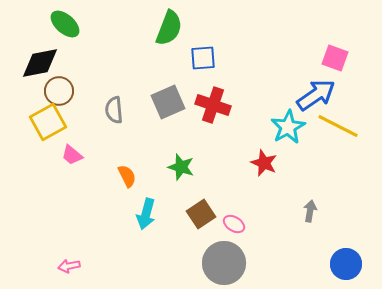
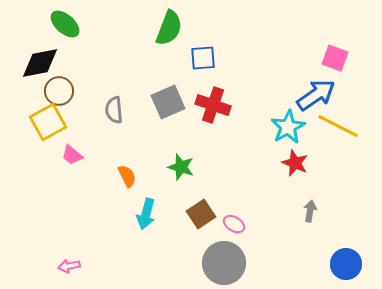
red star: moved 31 px right
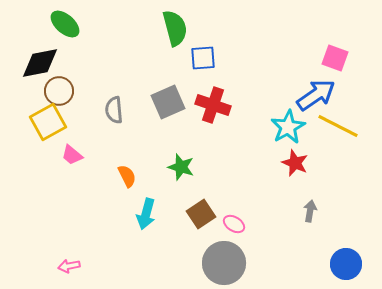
green semicircle: moved 6 px right; rotated 36 degrees counterclockwise
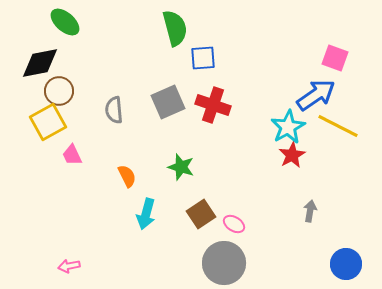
green ellipse: moved 2 px up
pink trapezoid: rotated 25 degrees clockwise
red star: moved 3 px left, 8 px up; rotated 20 degrees clockwise
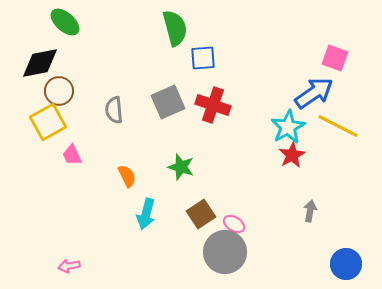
blue arrow: moved 2 px left, 2 px up
gray circle: moved 1 px right, 11 px up
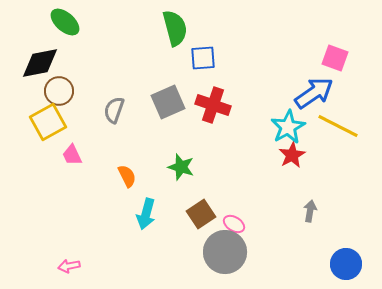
gray semicircle: rotated 24 degrees clockwise
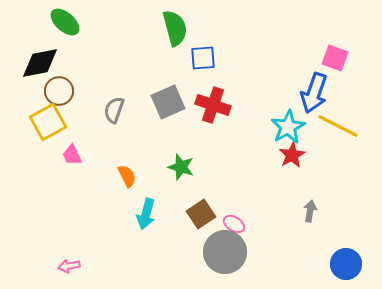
blue arrow: rotated 144 degrees clockwise
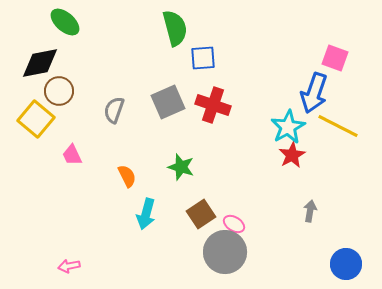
yellow square: moved 12 px left, 3 px up; rotated 21 degrees counterclockwise
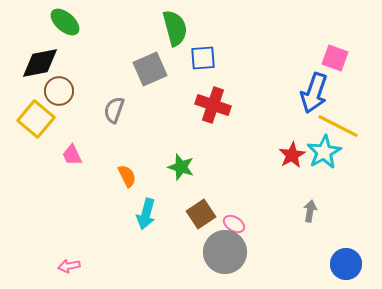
gray square: moved 18 px left, 33 px up
cyan star: moved 36 px right, 25 px down
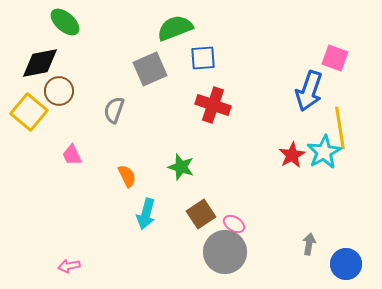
green semicircle: rotated 96 degrees counterclockwise
blue arrow: moved 5 px left, 2 px up
yellow square: moved 7 px left, 7 px up
yellow line: moved 2 px right, 2 px down; rotated 54 degrees clockwise
gray arrow: moved 1 px left, 33 px down
